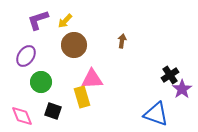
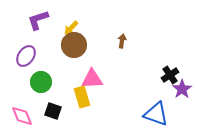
yellow arrow: moved 6 px right, 7 px down
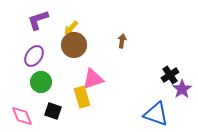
purple ellipse: moved 8 px right
pink triangle: moved 1 px right; rotated 15 degrees counterclockwise
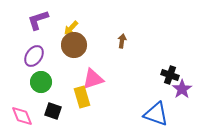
black cross: rotated 36 degrees counterclockwise
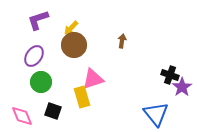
purple star: moved 2 px up
blue triangle: rotated 32 degrees clockwise
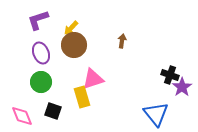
purple ellipse: moved 7 px right, 3 px up; rotated 55 degrees counterclockwise
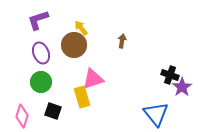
yellow arrow: moved 10 px right; rotated 98 degrees clockwise
pink diamond: rotated 40 degrees clockwise
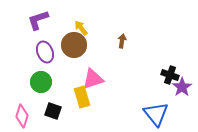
purple ellipse: moved 4 px right, 1 px up
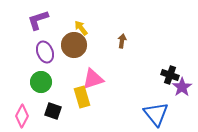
pink diamond: rotated 10 degrees clockwise
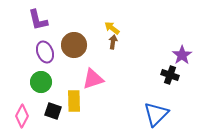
purple L-shape: rotated 85 degrees counterclockwise
yellow arrow: moved 31 px right; rotated 14 degrees counterclockwise
brown arrow: moved 9 px left, 1 px down
purple star: moved 32 px up
yellow rectangle: moved 8 px left, 4 px down; rotated 15 degrees clockwise
blue triangle: rotated 24 degrees clockwise
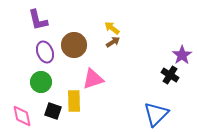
brown arrow: rotated 48 degrees clockwise
black cross: rotated 12 degrees clockwise
pink diamond: rotated 40 degrees counterclockwise
